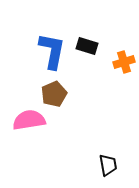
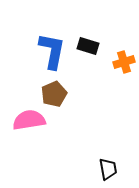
black rectangle: moved 1 px right
black trapezoid: moved 4 px down
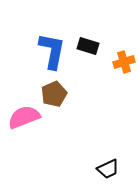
pink semicircle: moved 5 px left, 3 px up; rotated 12 degrees counterclockwise
black trapezoid: rotated 75 degrees clockwise
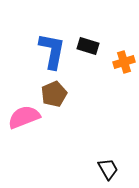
black trapezoid: rotated 95 degrees counterclockwise
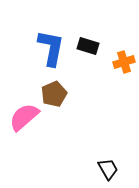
blue L-shape: moved 1 px left, 3 px up
pink semicircle: rotated 20 degrees counterclockwise
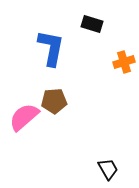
black rectangle: moved 4 px right, 22 px up
brown pentagon: moved 7 px down; rotated 20 degrees clockwise
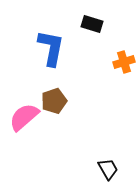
brown pentagon: rotated 15 degrees counterclockwise
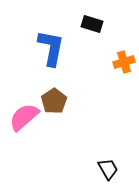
brown pentagon: rotated 15 degrees counterclockwise
